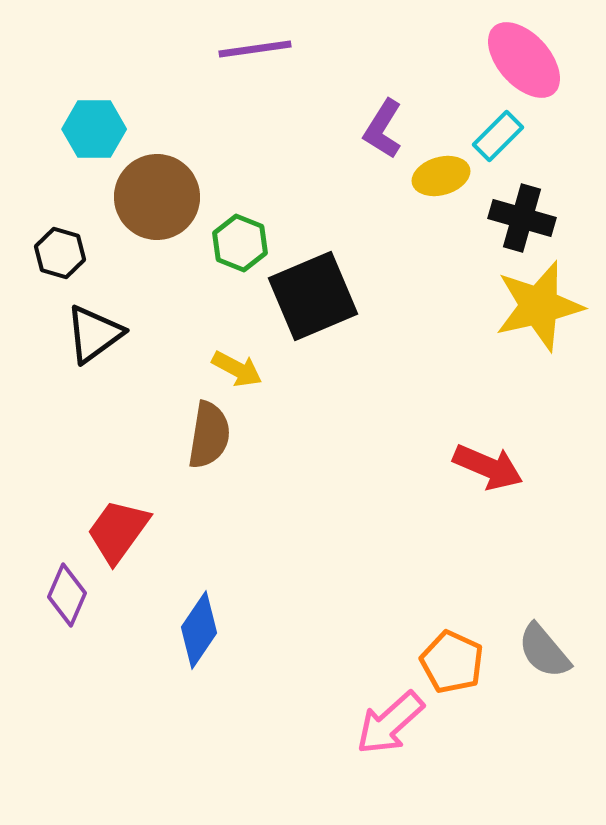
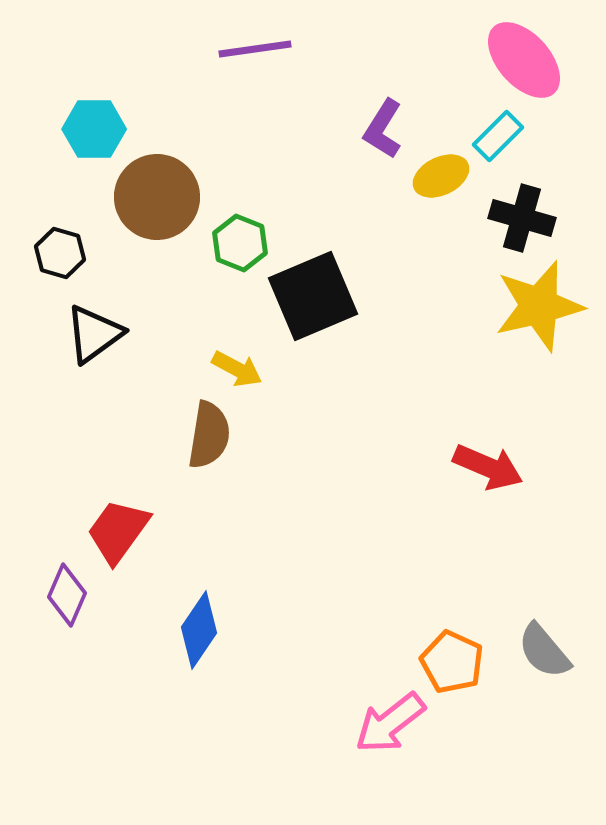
yellow ellipse: rotated 10 degrees counterclockwise
pink arrow: rotated 4 degrees clockwise
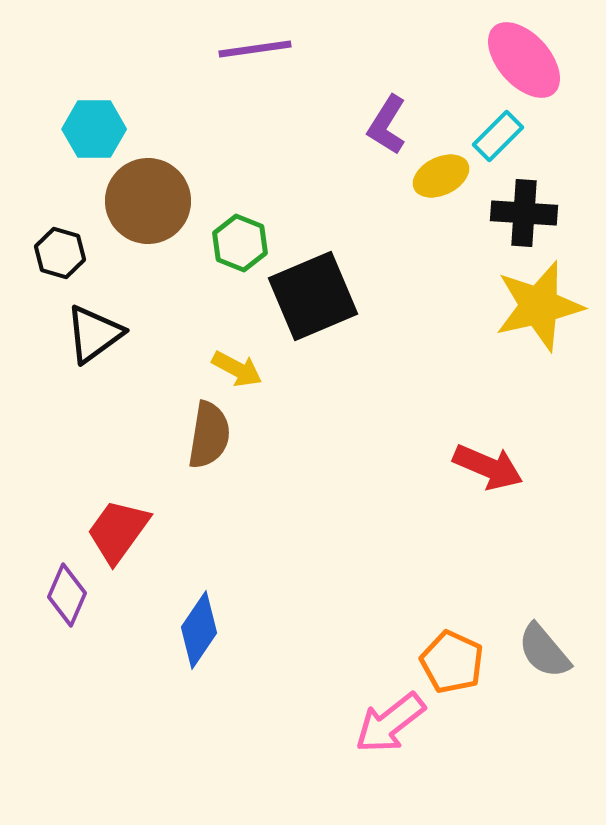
purple L-shape: moved 4 px right, 4 px up
brown circle: moved 9 px left, 4 px down
black cross: moved 2 px right, 5 px up; rotated 12 degrees counterclockwise
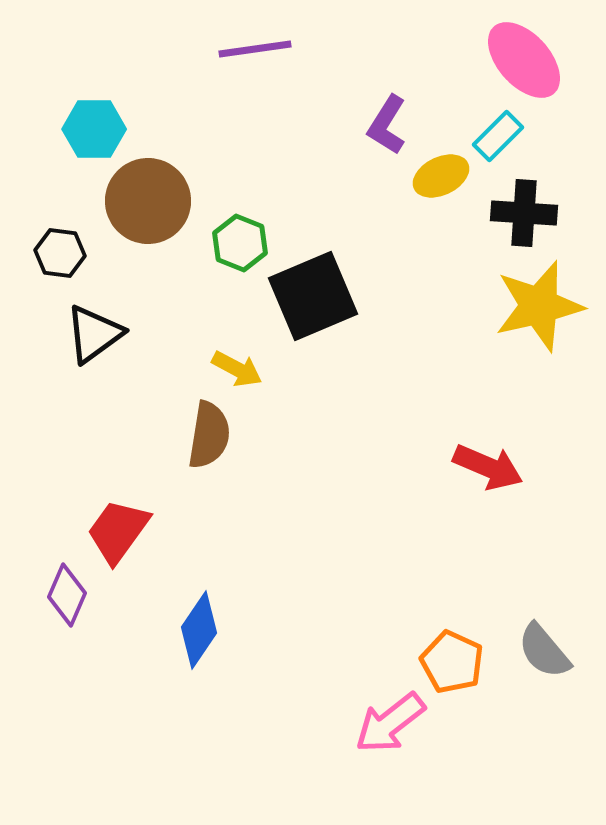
black hexagon: rotated 9 degrees counterclockwise
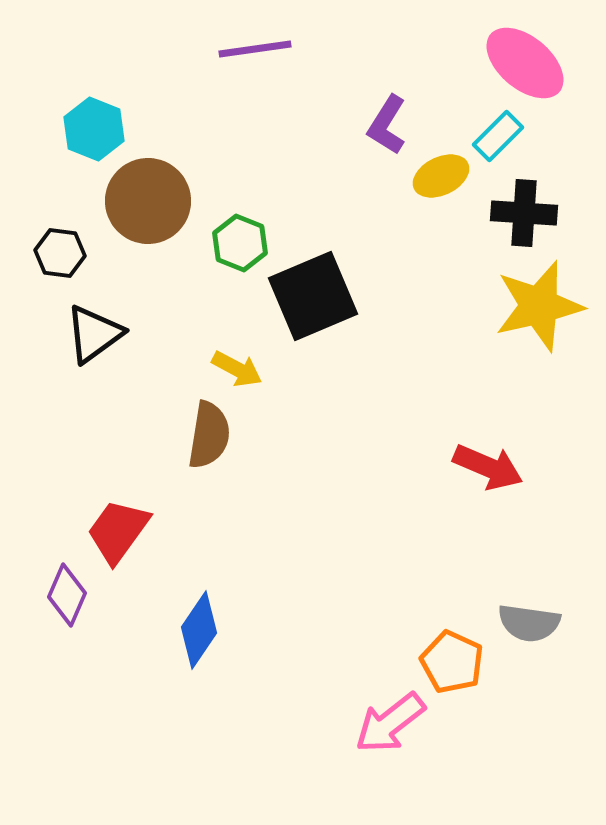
pink ellipse: moved 1 px right, 3 px down; rotated 8 degrees counterclockwise
cyan hexagon: rotated 22 degrees clockwise
gray semicircle: moved 15 px left, 28 px up; rotated 42 degrees counterclockwise
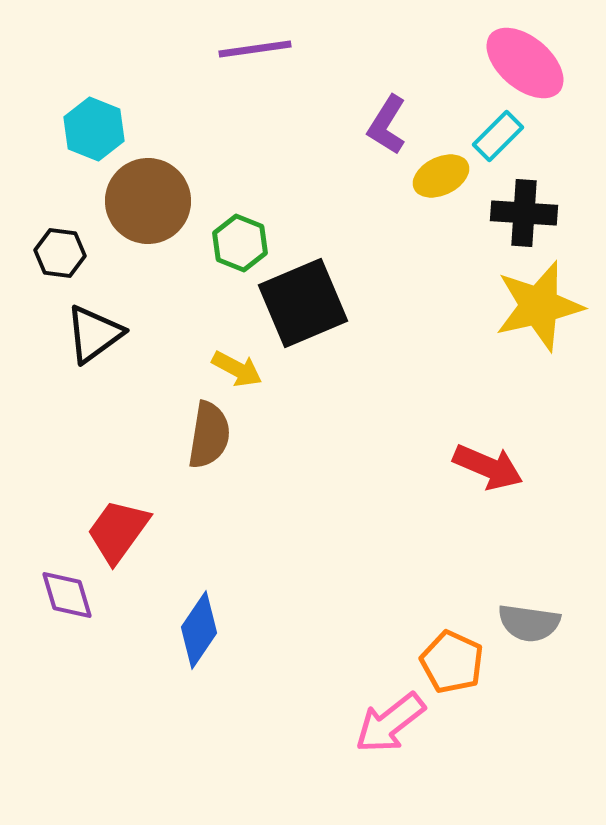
black square: moved 10 px left, 7 px down
purple diamond: rotated 40 degrees counterclockwise
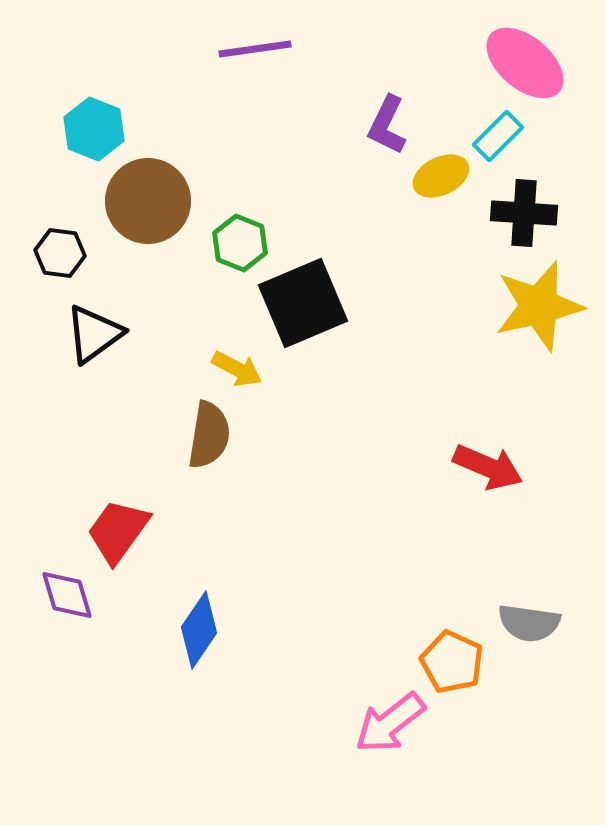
purple L-shape: rotated 6 degrees counterclockwise
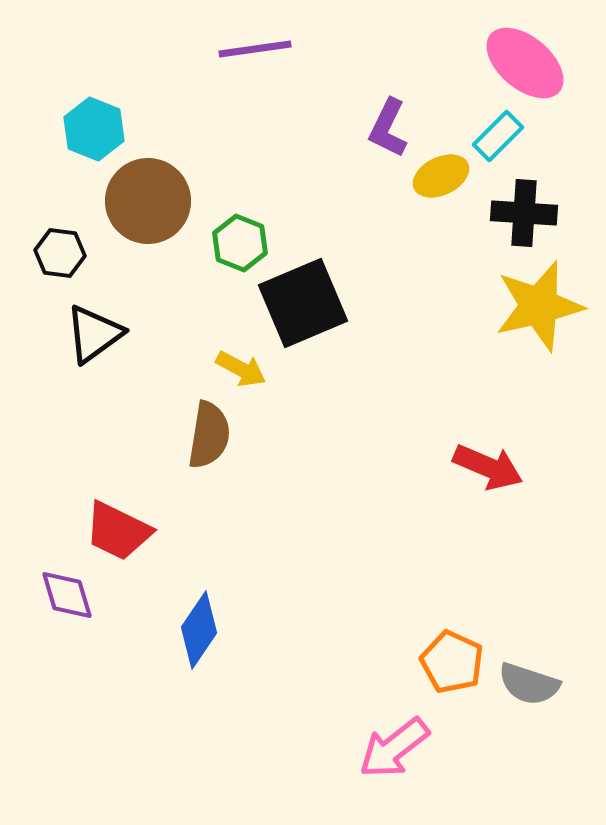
purple L-shape: moved 1 px right, 3 px down
yellow arrow: moved 4 px right
red trapezoid: rotated 100 degrees counterclockwise
gray semicircle: moved 61 px down; rotated 10 degrees clockwise
pink arrow: moved 4 px right, 25 px down
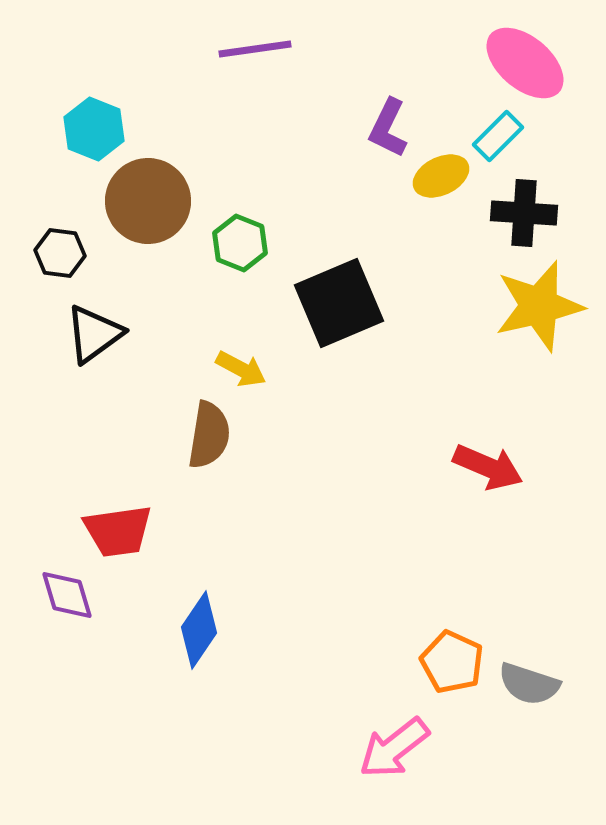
black square: moved 36 px right
red trapezoid: rotated 34 degrees counterclockwise
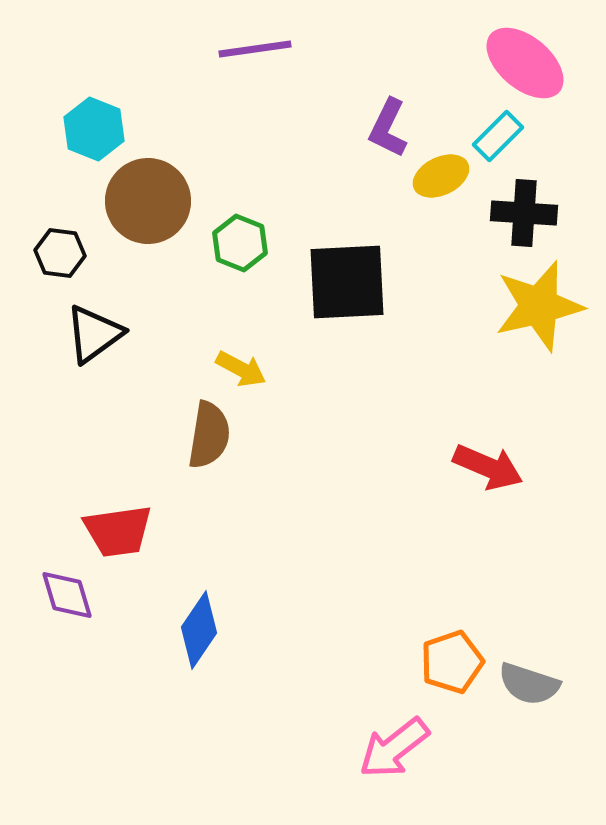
black square: moved 8 px right, 21 px up; rotated 20 degrees clockwise
orange pentagon: rotated 28 degrees clockwise
